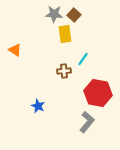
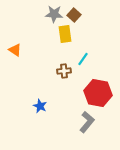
blue star: moved 2 px right
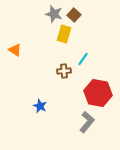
gray star: rotated 12 degrees clockwise
yellow rectangle: moved 1 px left; rotated 24 degrees clockwise
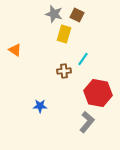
brown square: moved 3 px right; rotated 16 degrees counterclockwise
blue star: rotated 24 degrees counterclockwise
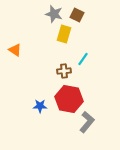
red hexagon: moved 29 px left, 6 px down
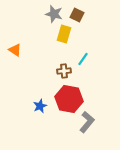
blue star: rotated 24 degrees counterclockwise
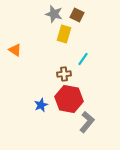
brown cross: moved 3 px down
blue star: moved 1 px right, 1 px up
